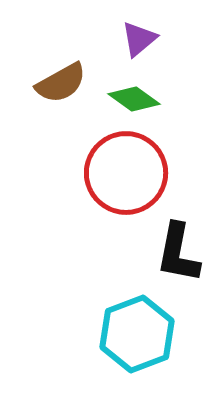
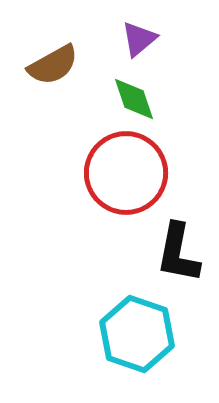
brown semicircle: moved 8 px left, 18 px up
green diamond: rotated 36 degrees clockwise
cyan hexagon: rotated 20 degrees counterclockwise
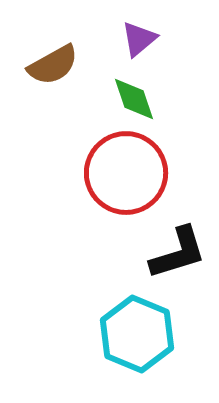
black L-shape: rotated 118 degrees counterclockwise
cyan hexagon: rotated 4 degrees clockwise
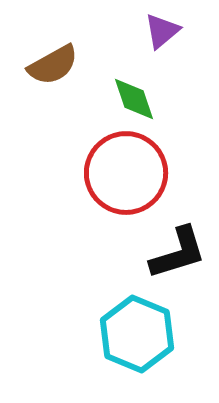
purple triangle: moved 23 px right, 8 px up
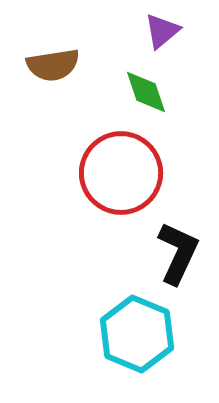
brown semicircle: rotated 20 degrees clockwise
green diamond: moved 12 px right, 7 px up
red circle: moved 5 px left
black L-shape: rotated 48 degrees counterclockwise
